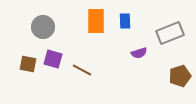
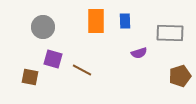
gray rectangle: rotated 24 degrees clockwise
brown square: moved 2 px right, 13 px down
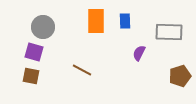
gray rectangle: moved 1 px left, 1 px up
purple semicircle: rotated 133 degrees clockwise
purple square: moved 19 px left, 7 px up
brown square: moved 1 px right, 1 px up
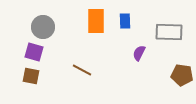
brown pentagon: moved 2 px right, 1 px up; rotated 25 degrees clockwise
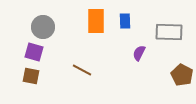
brown pentagon: rotated 20 degrees clockwise
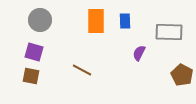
gray circle: moved 3 px left, 7 px up
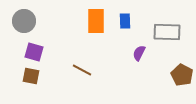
gray circle: moved 16 px left, 1 px down
gray rectangle: moved 2 px left
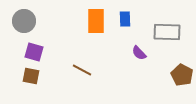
blue rectangle: moved 2 px up
purple semicircle: rotated 70 degrees counterclockwise
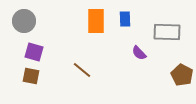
brown line: rotated 12 degrees clockwise
